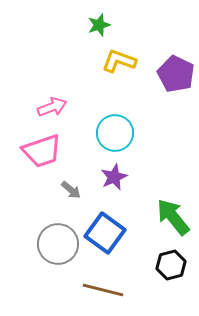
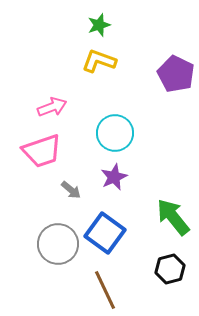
yellow L-shape: moved 20 px left
black hexagon: moved 1 px left, 4 px down
brown line: moved 2 px right; rotated 51 degrees clockwise
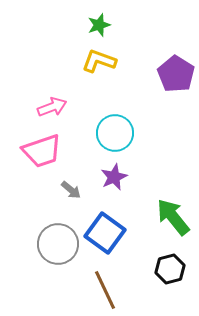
purple pentagon: rotated 6 degrees clockwise
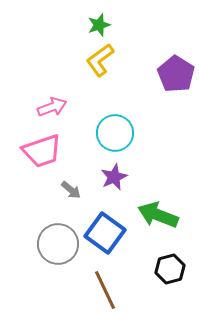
yellow L-shape: moved 1 px right, 1 px up; rotated 56 degrees counterclockwise
green arrow: moved 15 px left, 2 px up; rotated 30 degrees counterclockwise
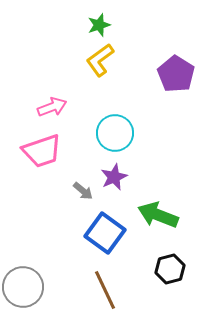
gray arrow: moved 12 px right, 1 px down
gray circle: moved 35 px left, 43 px down
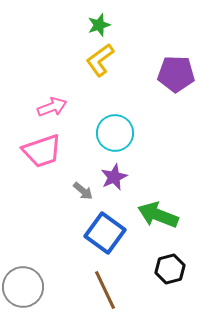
purple pentagon: rotated 30 degrees counterclockwise
